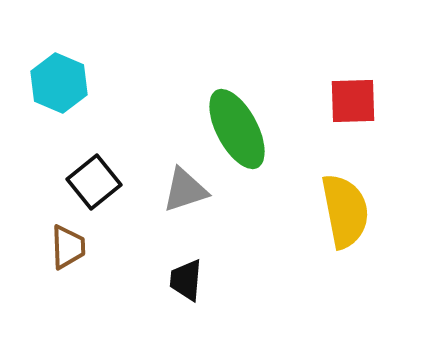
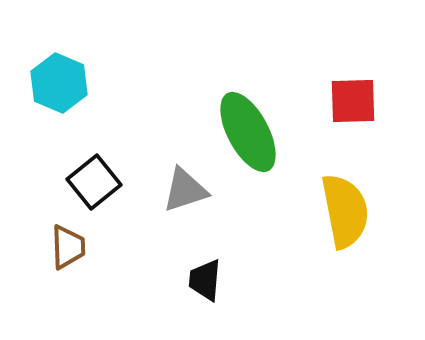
green ellipse: moved 11 px right, 3 px down
black trapezoid: moved 19 px right
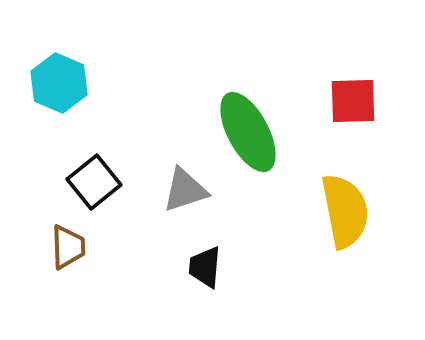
black trapezoid: moved 13 px up
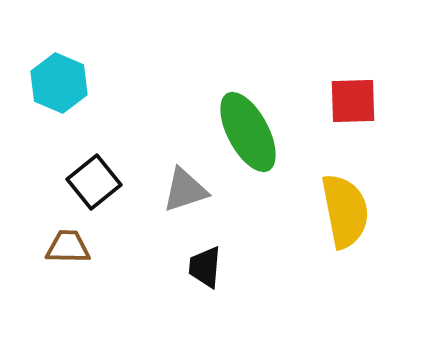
brown trapezoid: rotated 87 degrees counterclockwise
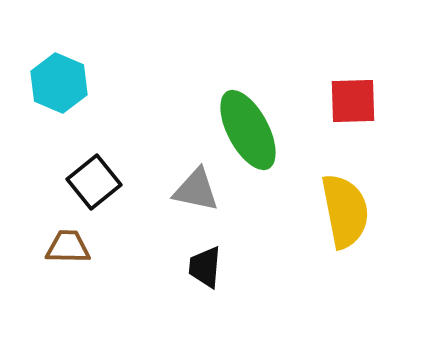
green ellipse: moved 2 px up
gray triangle: moved 11 px right; rotated 30 degrees clockwise
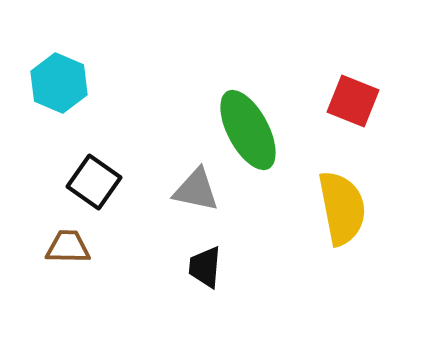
red square: rotated 24 degrees clockwise
black square: rotated 16 degrees counterclockwise
yellow semicircle: moved 3 px left, 3 px up
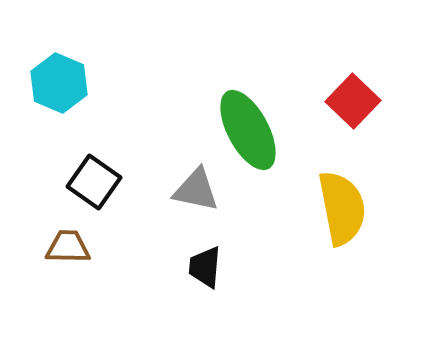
red square: rotated 22 degrees clockwise
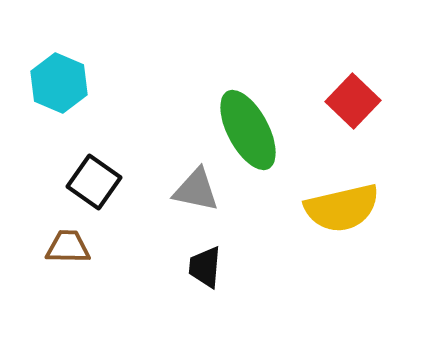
yellow semicircle: rotated 88 degrees clockwise
